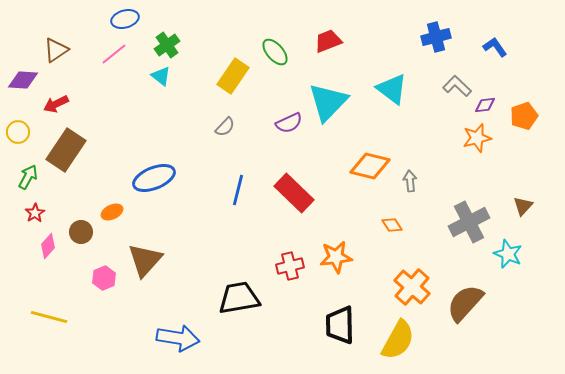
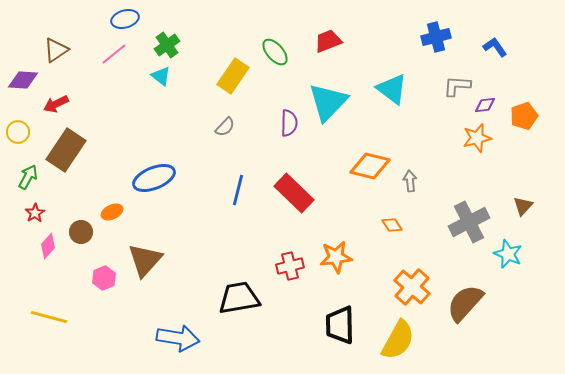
gray L-shape at (457, 86): rotated 40 degrees counterclockwise
purple semicircle at (289, 123): rotated 64 degrees counterclockwise
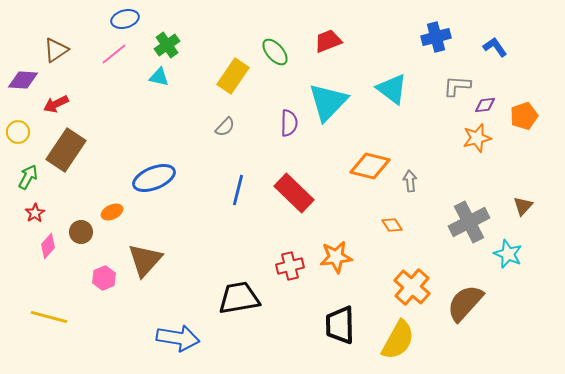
cyan triangle at (161, 76): moved 2 px left, 1 px down; rotated 25 degrees counterclockwise
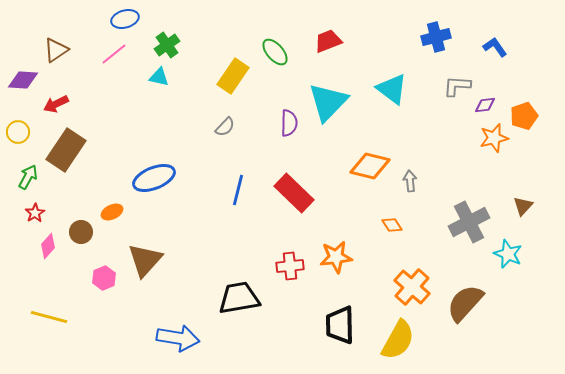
orange star at (477, 138): moved 17 px right
red cross at (290, 266): rotated 8 degrees clockwise
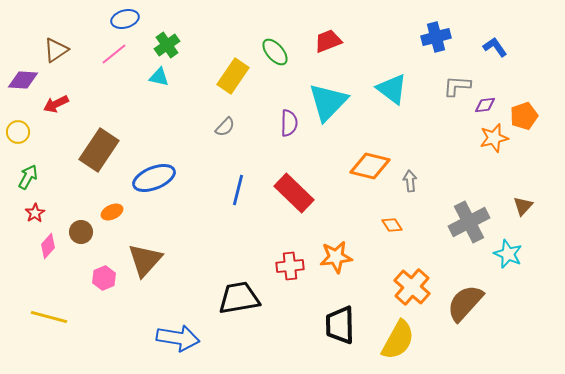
brown rectangle at (66, 150): moved 33 px right
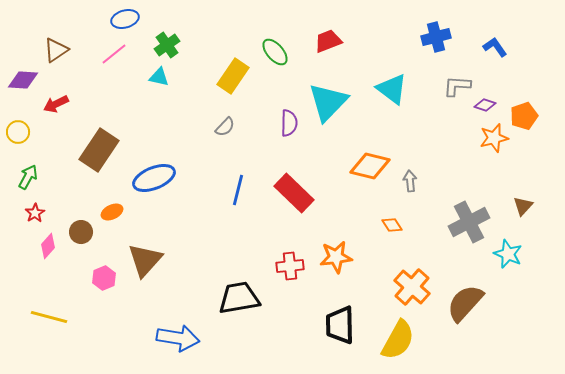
purple diamond at (485, 105): rotated 25 degrees clockwise
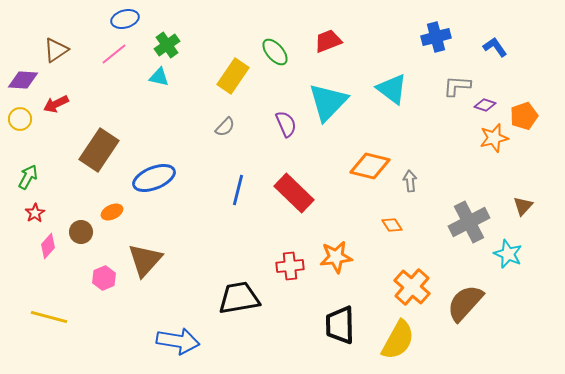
purple semicircle at (289, 123): moved 3 px left, 1 px down; rotated 24 degrees counterclockwise
yellow circle at (18, 132): moved 2 px right, 13 px up
blue arrow at (178, 338): moved 3 px down
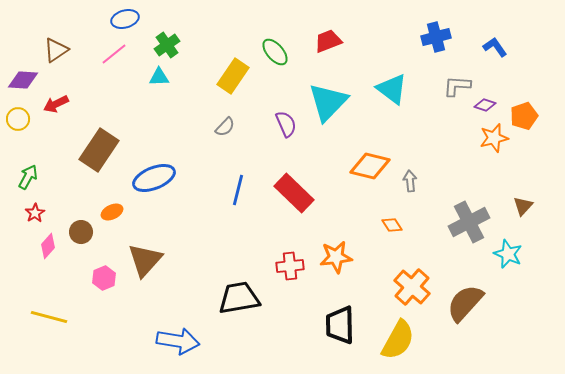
cyan triangle at (159, 77): rotated 15 degrees counterclockwise
yellow circle at (20, 119): moved 2 px left
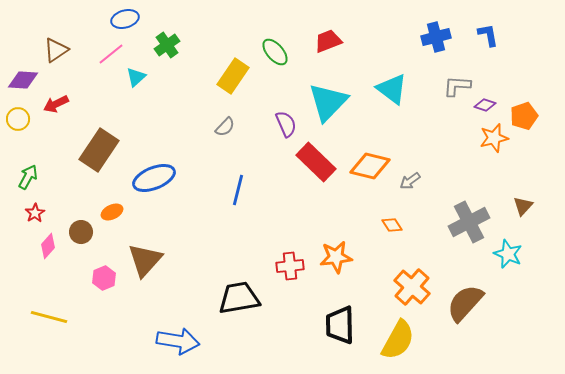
blue L-shape at (495, 47): moved 7 px left, 12 px up; rotated 25 degrees clockwise
pink line at (114, 54): moved 3 px left
cyan triangle at (159, 77): moved 23 px left; rotated 40 degrees counterclockwise
gray arrow at (410, 181): rotated 120 degrees counterclockwise
red rectangle at (294, 193): moved 22 px right, 31 px up
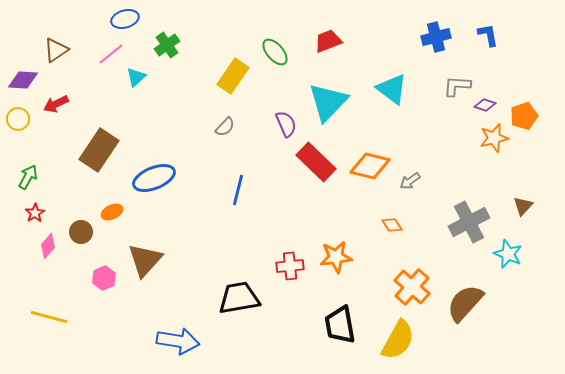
black trapezoid at (340, 325): rotated 9 degrees counterclockwise
